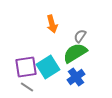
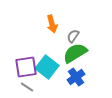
gray semicircle: moved 7 px left
cyan square: moved 1 px left; rotated 20 degrees counterclockwise
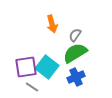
gray semicircle: moved 2 px right, 1 px up
blue cross: rotated 12 degrees clockwise
gray line: moved 5 px right
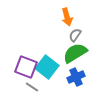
orange arrow: moved 15 px right, 7 px up
purple square: rotated 30 degrees clockwise
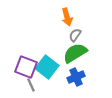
gray line: moved 1 px left, 2 px up; rotated 32 degrees clockwise
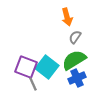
gray semicircle: moved 2 px down
green semicircle: moved 1 px left, 7 px down
blue cross: moved 1 px right, 1 px down
gray line: moved 2 px right, 1 px up
